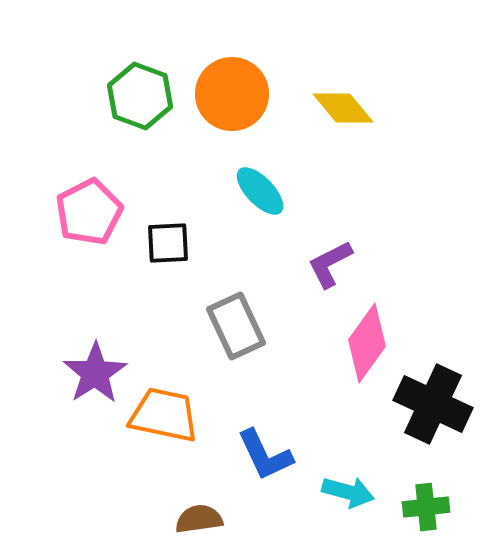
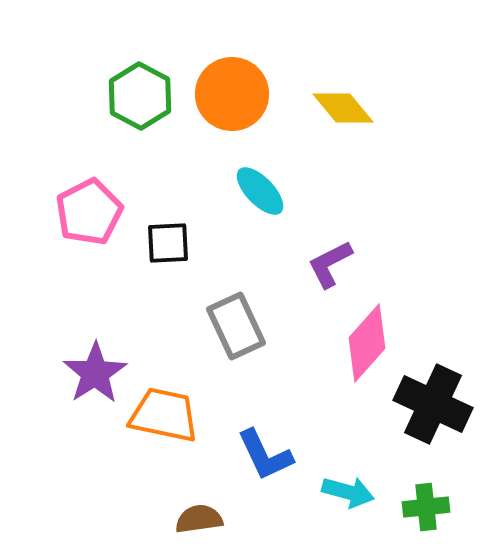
green hexagon: rotated 8 degrees clockwise
pink diamond: rotated 6 degrees clockwise
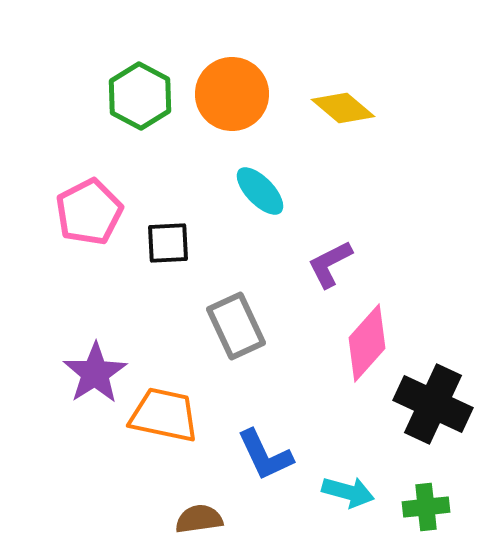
yellow diamond: rotated 10 degrees counterclockwise
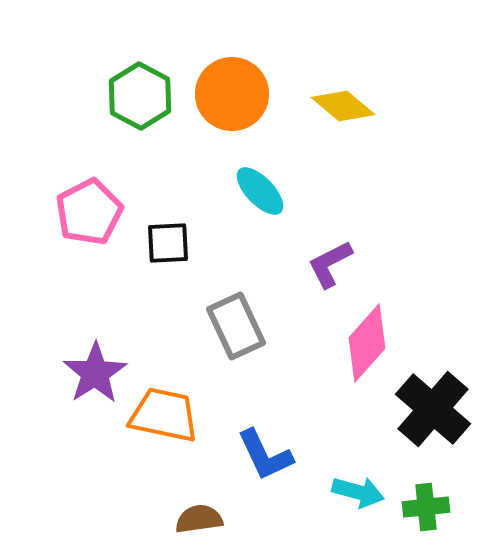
yellow diamond: moved 2 px up
black cross: moved 5 px down; rotated 16 degrees clockwise
cyan arrow: moved 10 px right
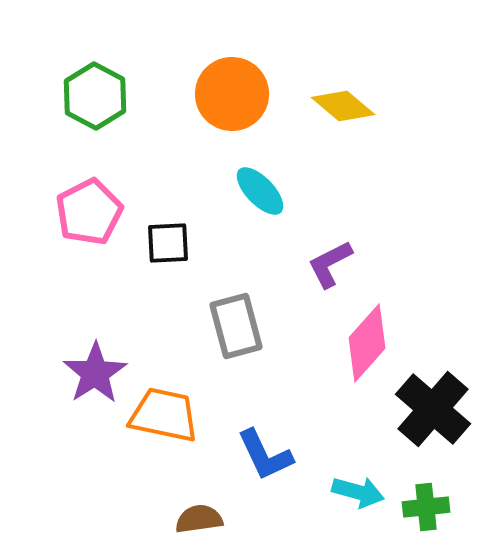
green hexagon: moved 45 px left
gray rectangle: rotated 10 degrees clockwise
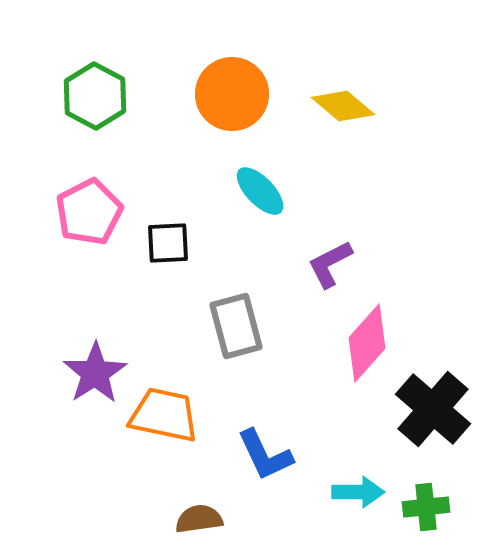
cyan arrow: rotated 15 degrees counterclockwise
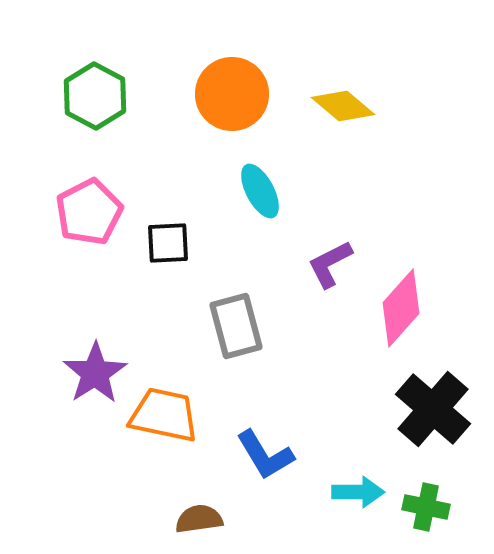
cyan ellipse: rotated 16 degrees clockwise
pink diamond: moved 34 px right, 35 px up
blue L-shape: rotated 6 degrees counterclockwise
green cross: rotated 18 degrees clockwise
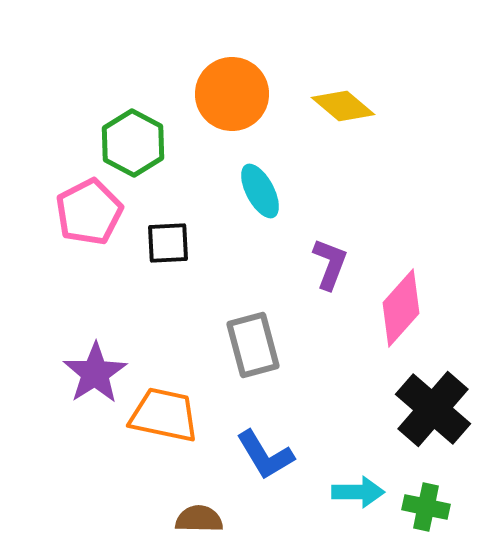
green hexagon: moved 38 px right, 47 px down
purple L-shape: rotated 138 degrees clockwise
gray rectangle: moved 17 px right, 19 px down
brown semicircle: rotated 9 degrees clockwise
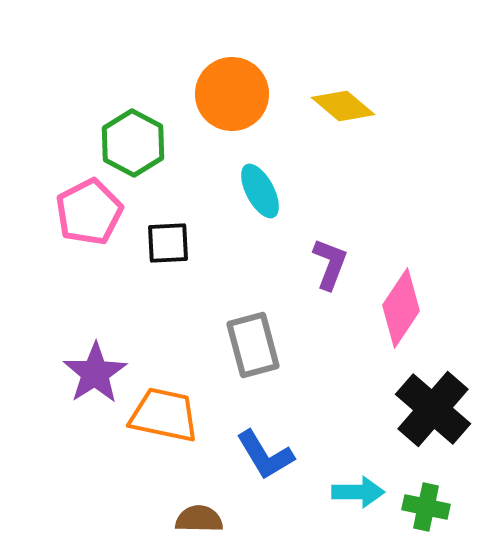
pink diamond: rotated 8 degrees counterclockwise
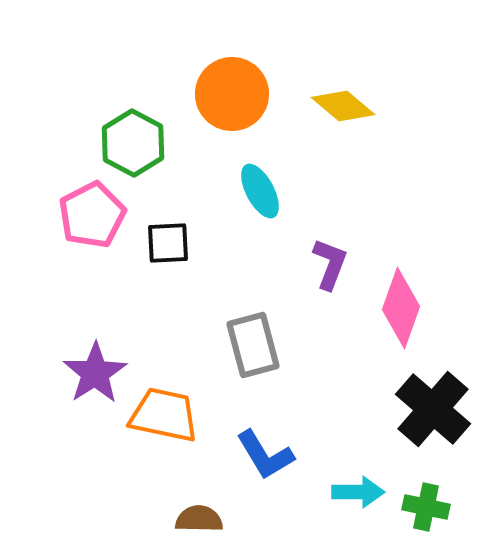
pink pentagon: moved 3 px right, 3 px down
pink diamond: rotated 14 degrees counterclockwise
